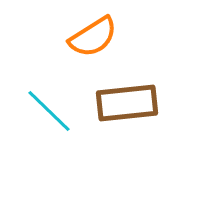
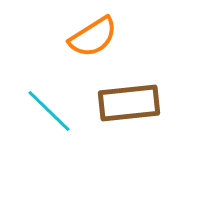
brown rectangle: moved 2 px right
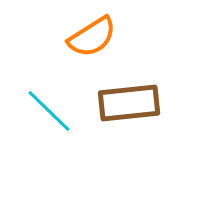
orange semicircle: moved 1 px left
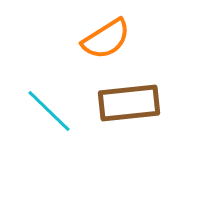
orange semicircle: moved 14 px right, 2 px down
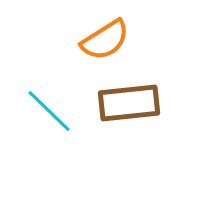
orange semicircle: moved 1 px left, 1 px down
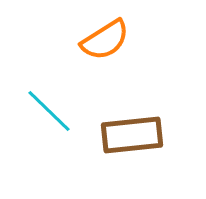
brown rectangle: moved 3 px right, 32 px down
